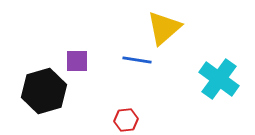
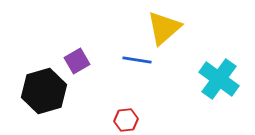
purple square: rotated 30 degrees counterclockwise
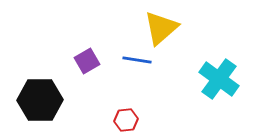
yellow triangle: moved 3 px left
purple square: moved 10 px right
black hexagon: moved 4 px left, 9 px down; rotated 15 degrees clockwise
